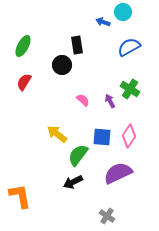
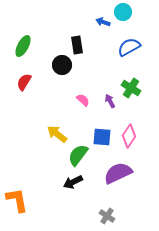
green cross: moved 1 px right, 1 px up
orange L-shape: moved 3 px left, 4 px down
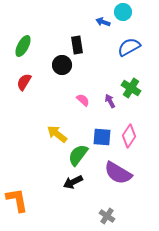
purple semicircle: rotated 124 degrees counterclockwise
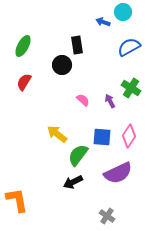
purple semicircle: rotated 56 degrees counterclockwise
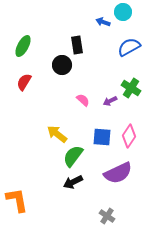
purple arrow: rotated 88 degrees counterclockwise
green semicircle: moved 5 px left, 1 px down
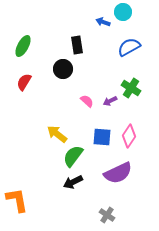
black circle: moved 1 px right, 4 px down
pink semicircle: moved 4 px right, 1 px down
gray cross: moved 1 px up
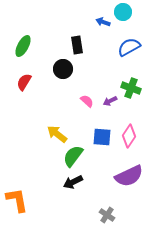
green cross: rotated 12 degrees counterclockwise
purple semicircle: moved 11 px right, 3 px down
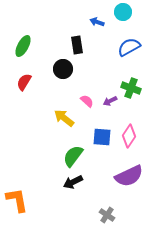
blue arrow: moved 6 px left
yellow arrow: moved 7 px right, 16 px up
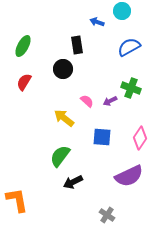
cyan circle: moved 1 px left, 1 px up
pink diamond: moved 11 px right, 2 px down
green semicircle: moved 13 px left
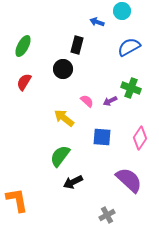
black rectangle: rotated 24 degrees clockwise
purple semicircle: moved 4 px down; rotated 112 degrees counterclockwise
gray cross: rotated 28 degrees clockwise
